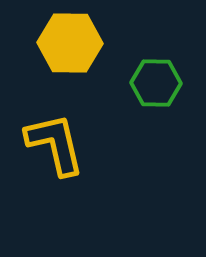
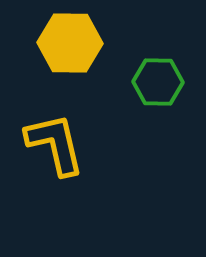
green hexagon: moved 2 px right, 1 px up
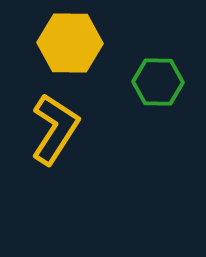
yellow L-shape: moved 15 px up; rotated 46 degrees clockwise
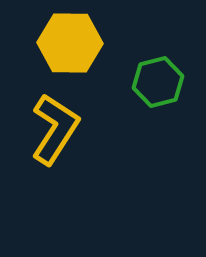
green hexagon: rotated 15 degrees counterclockwise
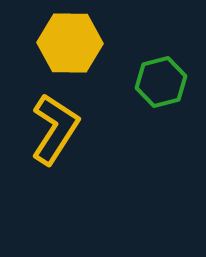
green hexagon: moved 3 px right
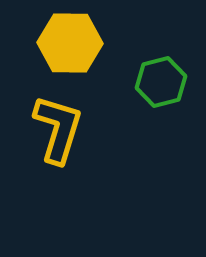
yellow L-shape: moved 3 px right; rotated 16 degrees counterclockwise
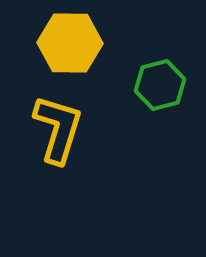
green hexagon: moved 1 px left, 3 px down
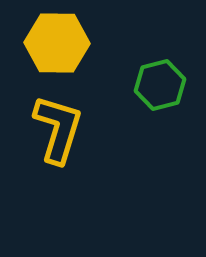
yellow hexagon: moved 13 px left
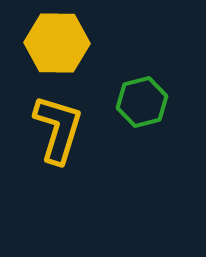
green hexagon: moved 18 px left, 17 px down
